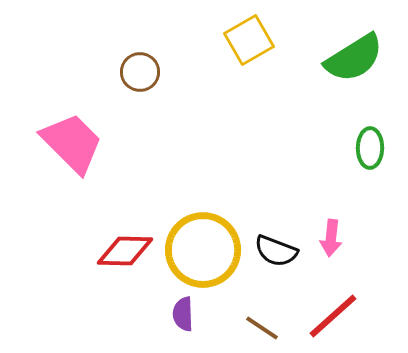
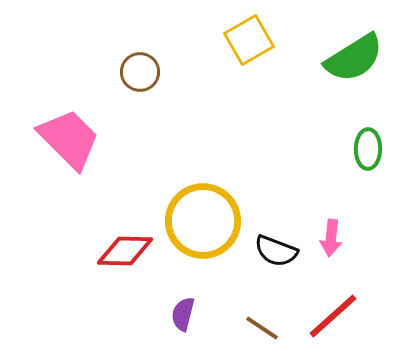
pink trapezoid: moved 3 px left, 4 px up
green ellipse: moved 2 px left, 1 px down
yellow circle: moved 29 px up
purple semicircle: rotated 16 degrees clockwise
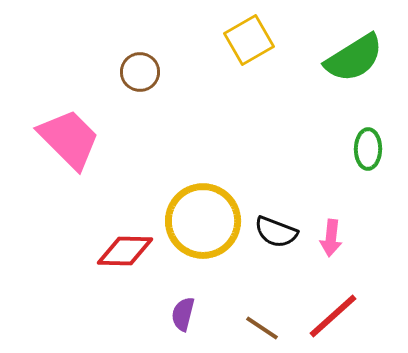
black semicircle: moved 19 px up
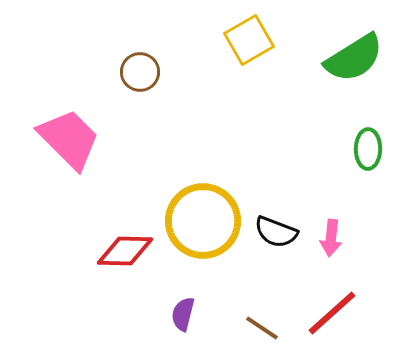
red line: moved 1 px left, 3 px up
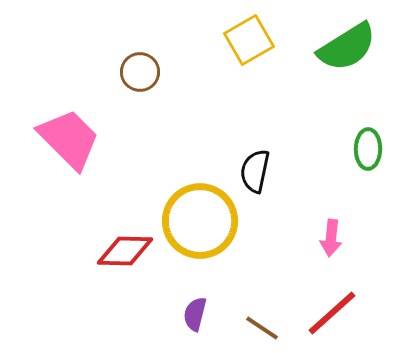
green semicircle: moved 7 px left, 11 px up
yellow circle: moved 3 px left
black semicircle: moved 21 px left, 61 px up; rotated 81 degrees clockwise
purple semicircle: moved 12 px right
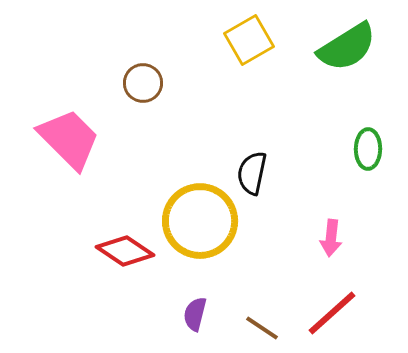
brown circle: moved 3 px right, 11 px down
black semicircle: moved 3 px left, 2 px down
red diamond: rotated 32 degrees clockwise
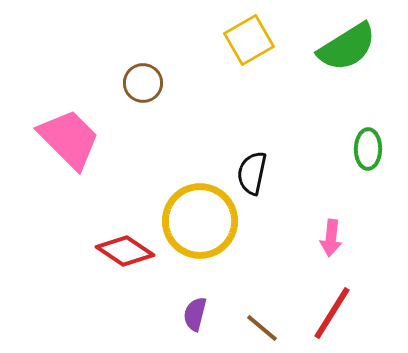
red line: rotated 16 degrees counterclockwise
brown line: rotated 6 degrees clockwise
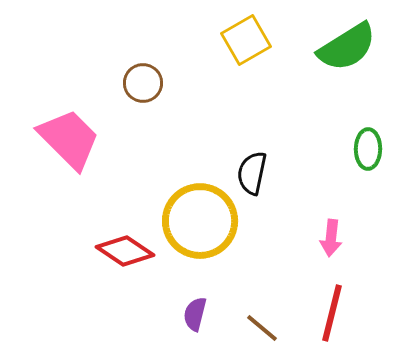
yellow square: moved 3 px left
red line: rotated 18 degrees counterclockwise
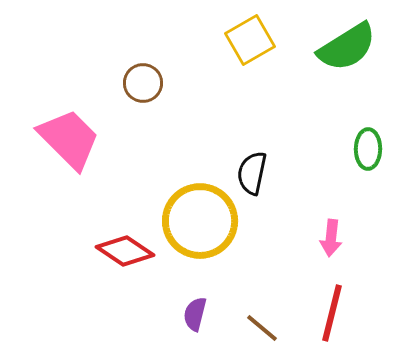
yellow square: moved 4 px right
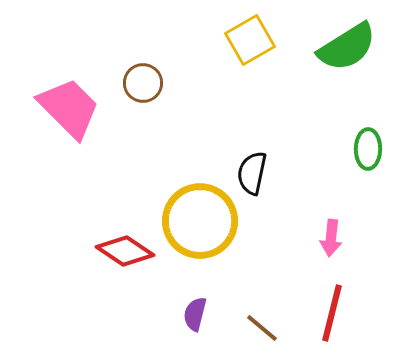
pink trapezoid: moved 31 px up
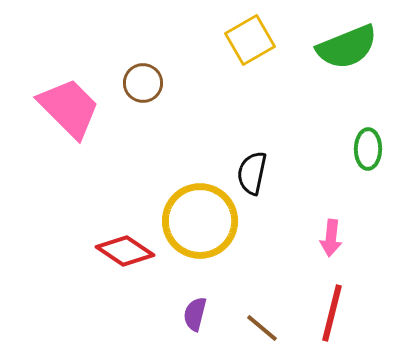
green semicircle: rotated 10 degrees clockwise
